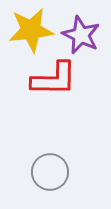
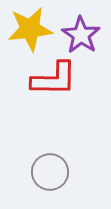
yellow star: moved 1 px left, 1 px up
purple star: rotated 9 degrees clockwise
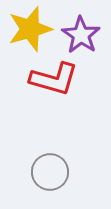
yellow star: rotated 9 degrees counterclockwise
red L-shape: rotated 15 degrees clockwise
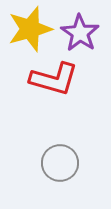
purple star: moved 1 px left, 2 px up
gray circle: moved 10 px right, 9 px up
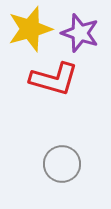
purple star: rotated 15 degrees counterclockwise
gray circle: moved 2 px right, 1 px down
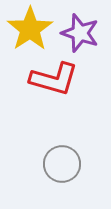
yellow star: rotated 18 degrees counterclockwise
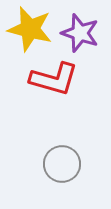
yellow star: rotated 24 degrees counterclockwise
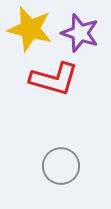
gray circle: moved 1 px left, 2 px down
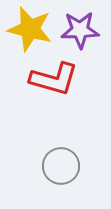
purple star: moved 3 px up; rotated 21 degrees counterclockwise
